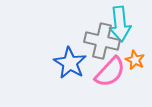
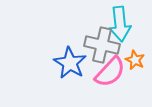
gray cross: moved 4 px down
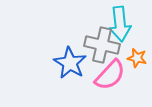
orange star: moved 2 px right, 2 px up; rotated 12 degrees counterclockwise
pink semicircle: moved 3 px down
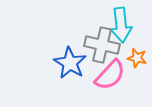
cyan arrow: moved 1 px right, 1 px down
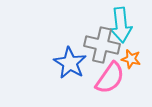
orange star: moved 6 px left, 1 px down
pink semicircle: moved 3 px down; rotated 8 degrees counterclockwise
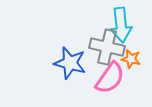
gray cross: moved 5 px right, 2 px down
blue star: rotated 16 degrees counterclockwise
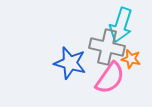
cyan arrow: rotated 24 degrees clockwise
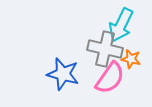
cyan arrow: rotated 8 degrees clockwise
gray cross: moved 2 px left, 2 px down
blue star: moved 7 px left, 11 px down
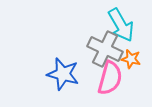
cyan arrow: rotated 56 degrees counterclockwise
gray cross: rotated 12 degrees clockwise
pink semicircle: rotated 20 degrees counterclockwise
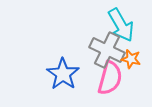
gray cross: moved 2 px right, 1 px down
blue star: rotated 20 degrees clockwise
